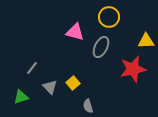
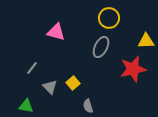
yellow circle: moved 1 px down
pink triangle: moved 19 px left
green triangle: moved 5 px right, 9 px down; rotated 28 degrees clockwise
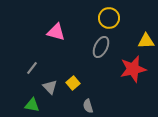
green triangle: moved 6 px right, 1 px up
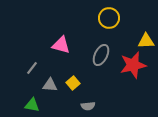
pink triangle: moved 5 px right, 13 px down
gray ellipse: moved 8 px down
red star: moved 4 px up
gray triangle: moved 2 px up; rotated 42 degrees counterclockwise
gray semicircle: rotated 80 degrees counterclockwise
